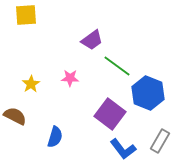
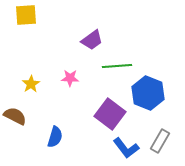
green line: rotated 40 degrees counterclockwise
blue L-shape: moved 3 px right, 1 px up
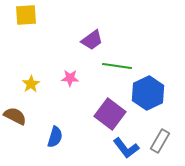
green line: rotated 12 degrees clockwise
blue hexagon: rotated 12 degrees clockwise
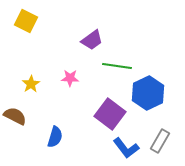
yellow square: moved 6 px down; rotated 30 degrees clockwise
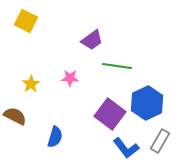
blue hexagon: moved 1 px left, 10 px down
